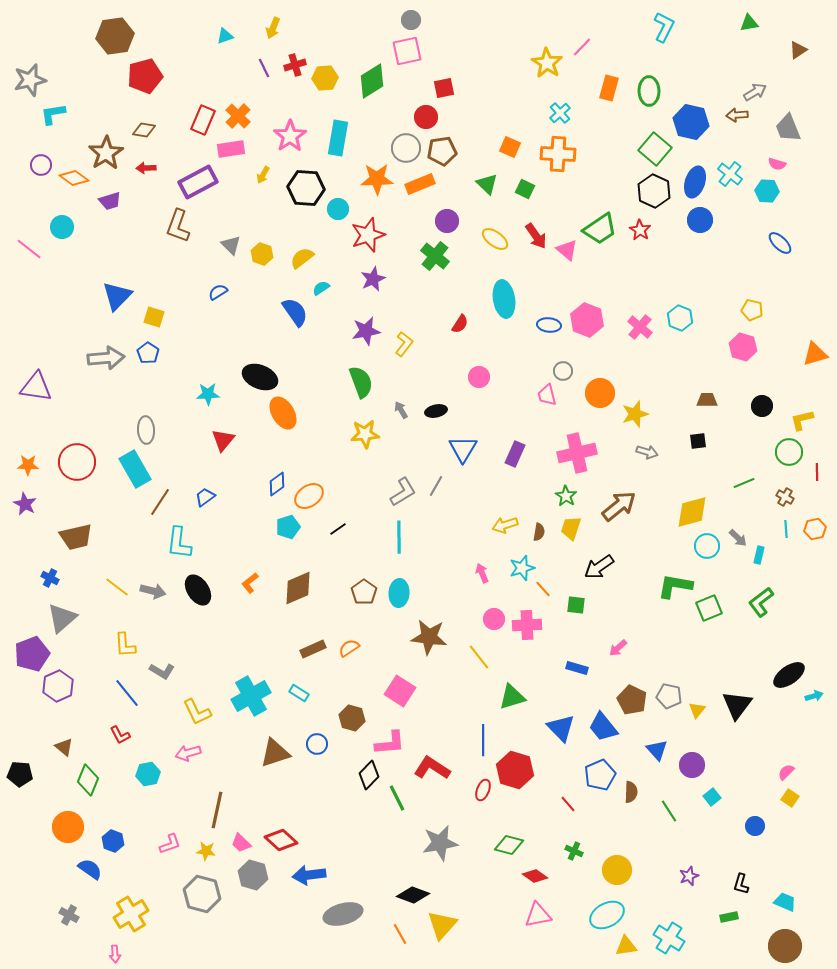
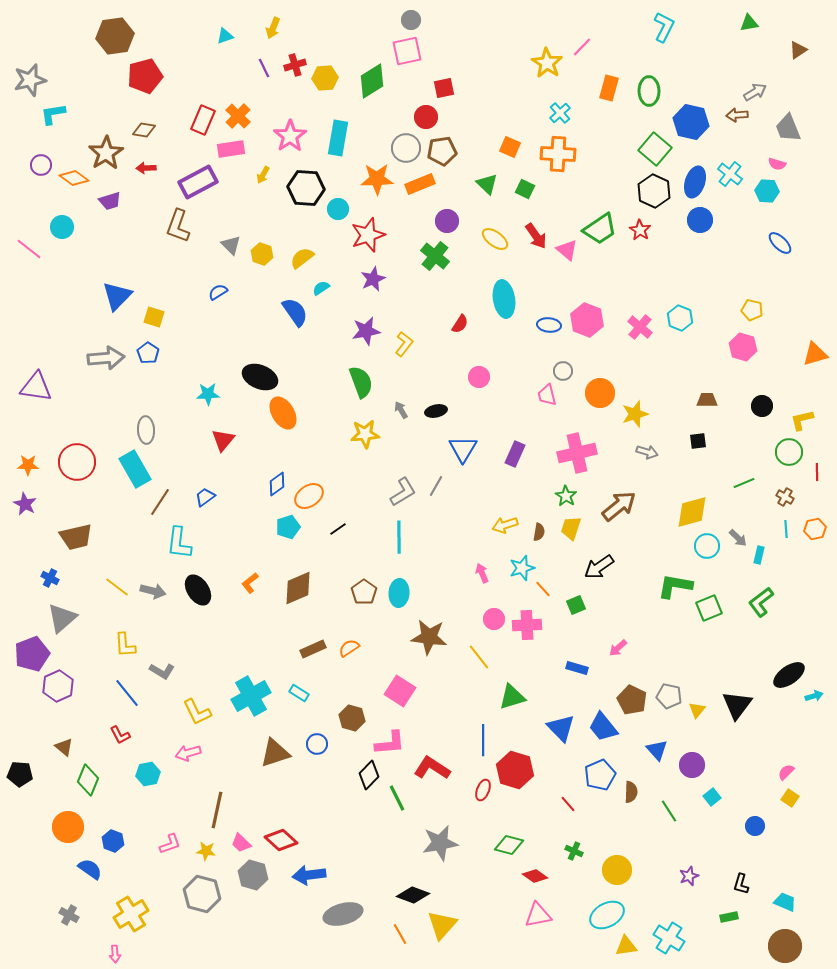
green square at (576, 605): rotated 30 degrees counterclockwise
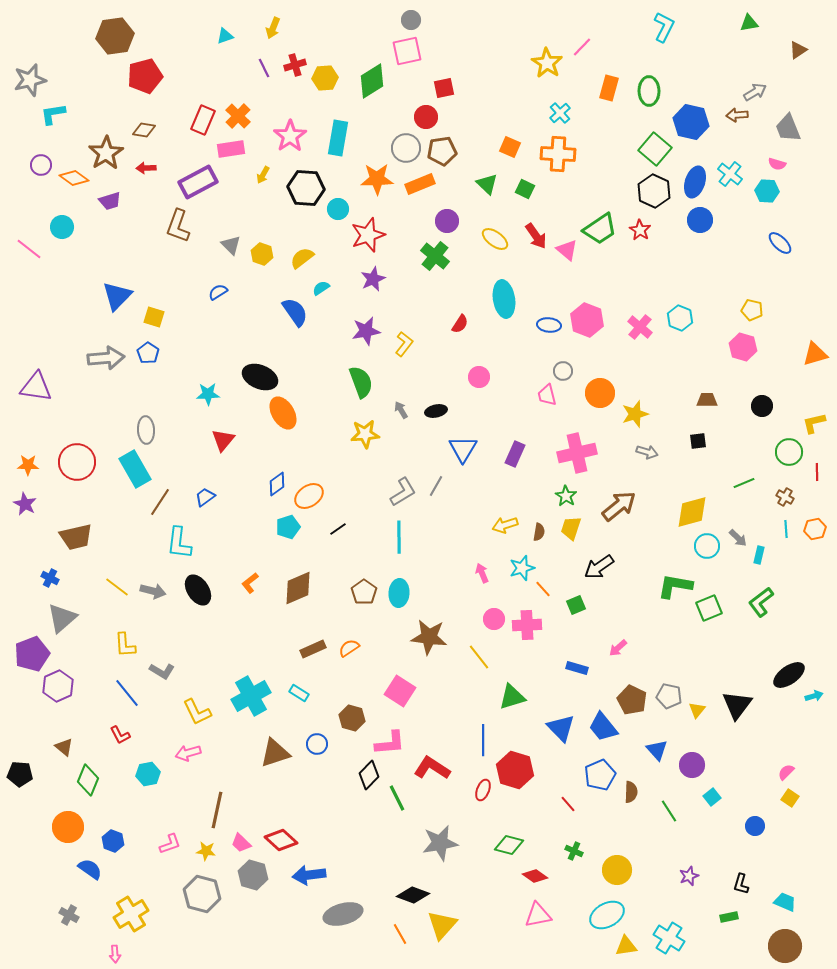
yellow L-shape at (802, 420): moved 12 px right, 3 px down
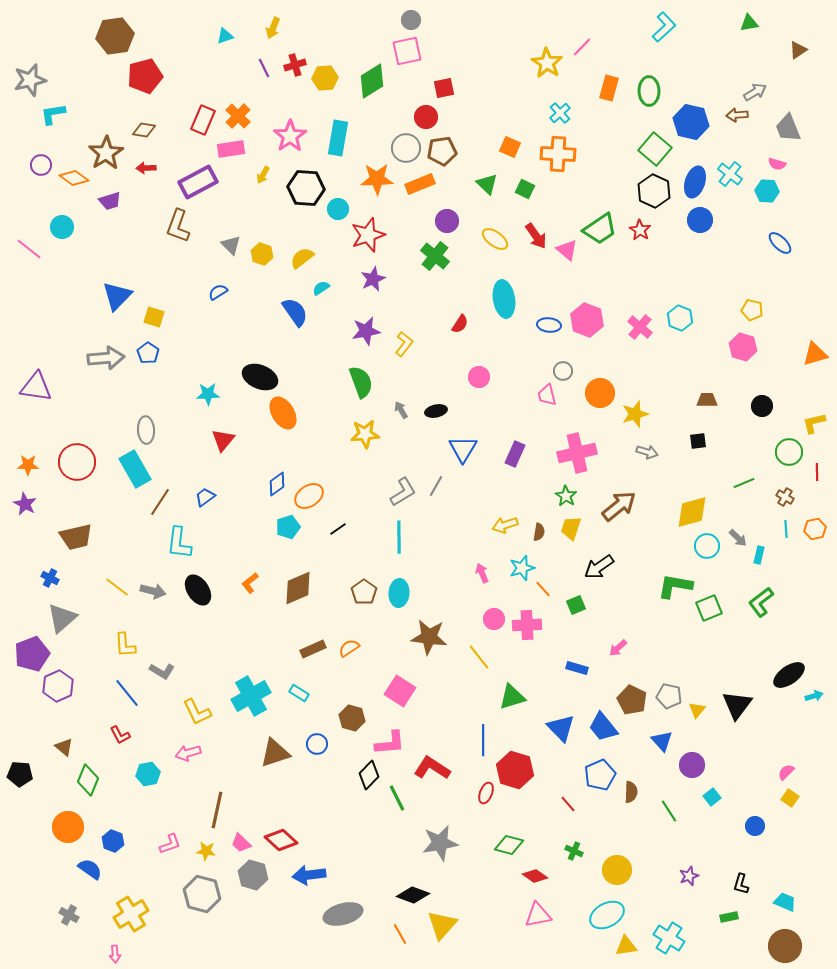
cyan L-shape at (664, 27): rotated 20 degrees clockwise
blue triangle at (657, 750): moved 5 px right, 9 px up
red ellipse at (483, 790): moved 3 px right, 3 px down
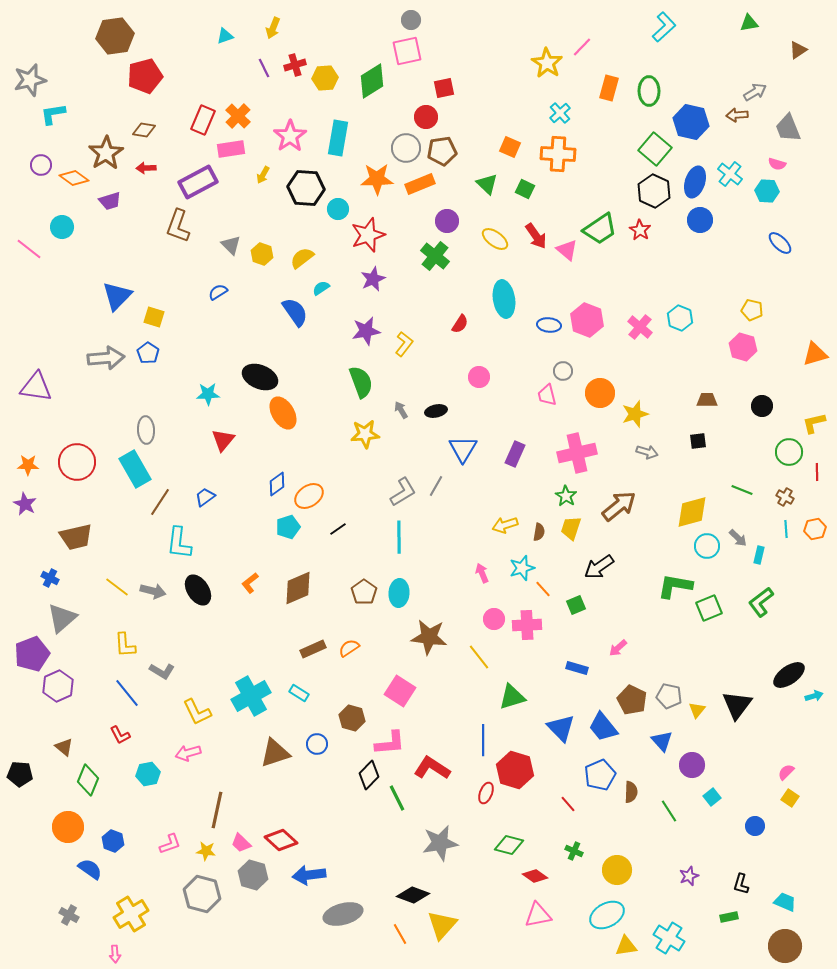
green line at (744, 483): moved 2 px left, 7 px down; rotated 45 degrees clockwise
